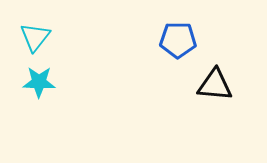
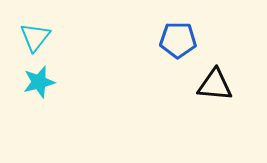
cyan star: rotated 16 degrees counterclockwise
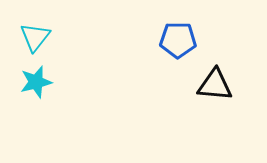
cyan star: moved 3 px left
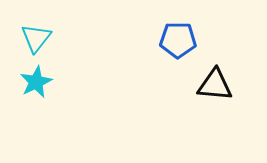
cyan triangle: moved 1 px right, 1 px down
cyan star: rotated 12 degrees counterclockwise
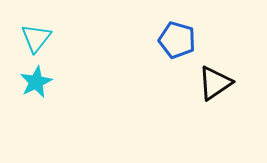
blue pentagon: moved 1 px left; rotated 15 degrees clockwise
black triangle: moved 2 px up; rotated 39 degrees counterclockwise
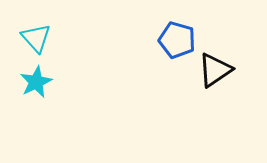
cyan triangle: rotated 20 degrees counterclockwise
black triangle: moved 13 px up
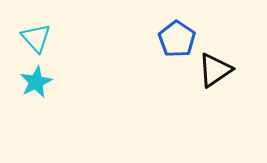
blue pentagon: moved 1 px up; rotated 18 degrees clockwise
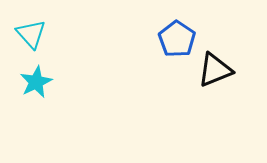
cyan triangle: moved 5 px left, 4 px up
black triangle: rotated 12 degrees clockwise
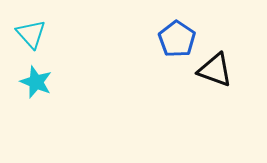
black triangle: rotated 42 degrees clockwise
cyan star: rotated 24 degrees counterclockwise
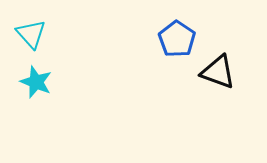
black triangle: moved 3 px right, 2 px down
